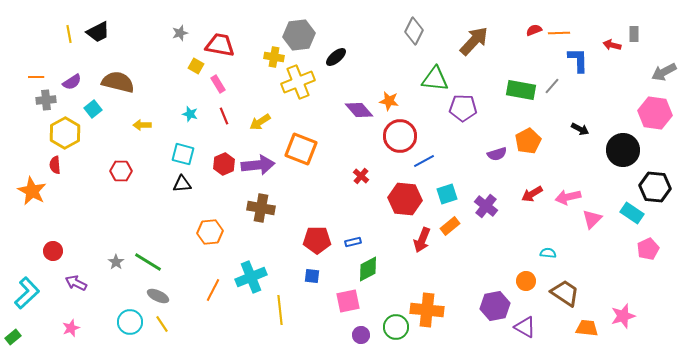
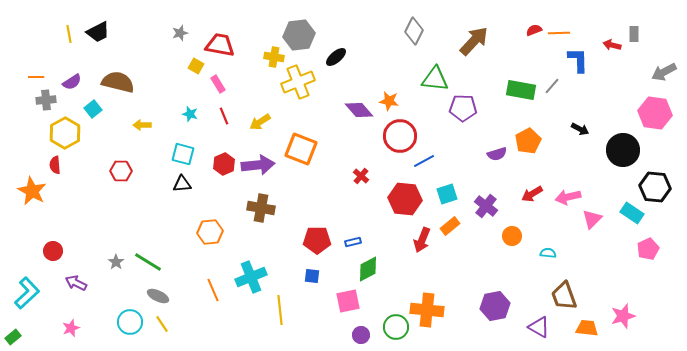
orange circle at (526, 281): moved 14 px left, 45 px up
orange line at (213, 290): rotated 50 degrees counterclockwise
brown trapezoid at (565, 293): moved 1 px left, 3 px down; rotated 144 degrees counterclockwise
purple triangle at (525, 327): moved 14 px right
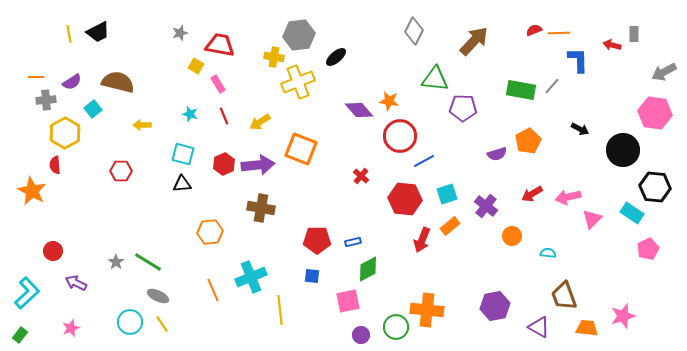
green rectangle at (13, 337): moved 7 px right, 2 px up; rotated 14 degrees counterclockwise
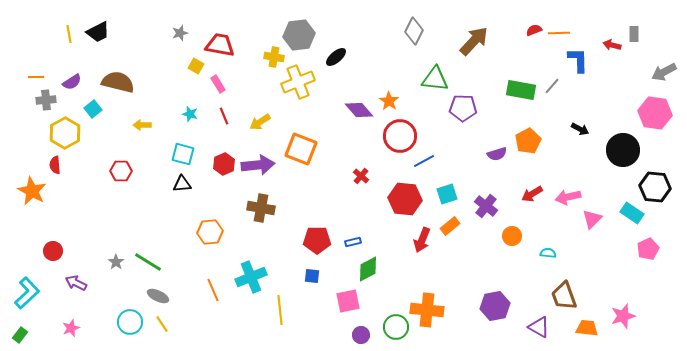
orange star at (389, 101): rotated 24 degrees clockwise
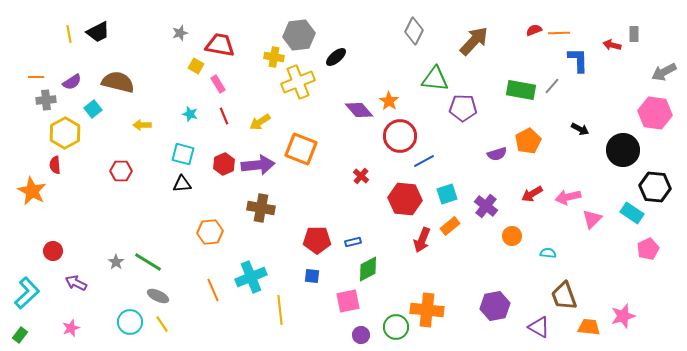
orange trapezoid at (587, 328): moved 2 px right, 1 px up
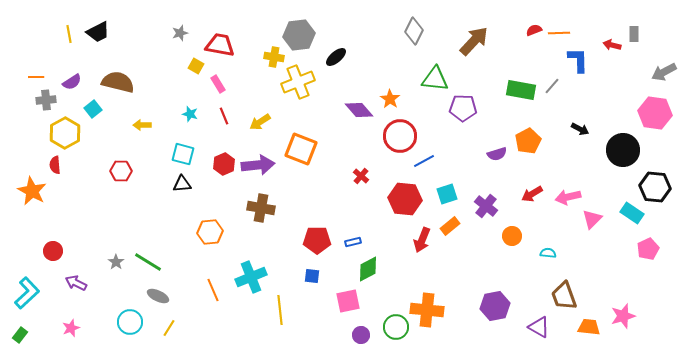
orange star at (389, 101): moved 1 px right, 2 px up
yellow line at (162, 324): moved 7 px right, 4 px down; rotated 66 degrees clockwise
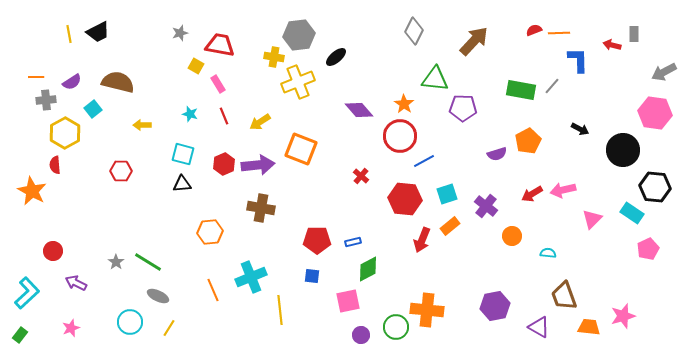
orange star at (390, 99): moved 14 px right, 5 px down
pink arrow at (568, 197): moved 5 px left, 7 px up
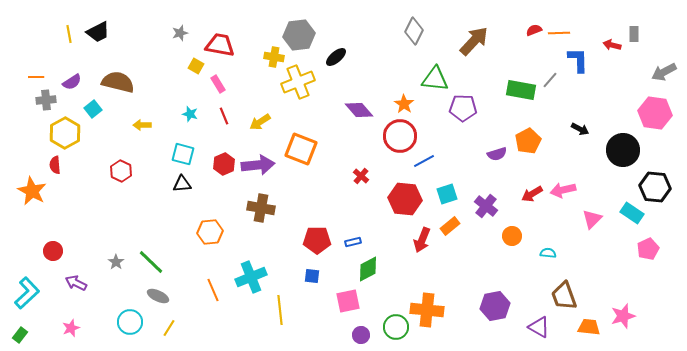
gray line at (552, 86): moved 2 px left, 6 px up
red hexagon at (121, 171): rotated 25 degrees clockwise
green line at (148, 262): moved 3 px right; rotated 12 degrees clockwise
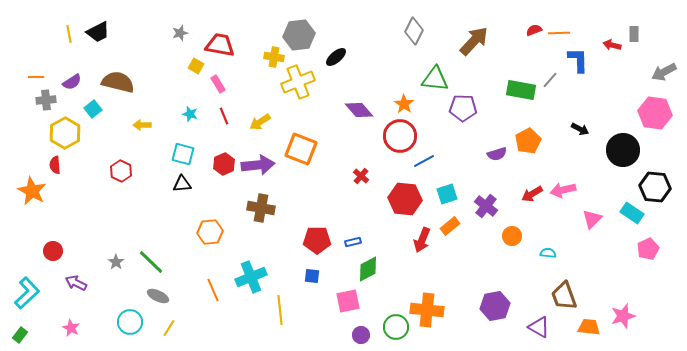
pink star at (71, 328): rotated 24 degrees counterclockwise
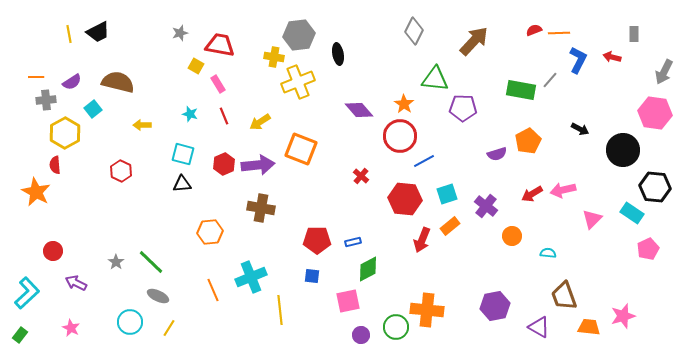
red arrow at (612, 45): moved 12 px down
black ellipse at (336, 57): moved 2 px right, 3 px up; rotated 60 degrees counterclockwise
blue L-shape at (578, 60): rotated 28 degrees clockwise
gray arrow at (664, 72): rotated 35 degrees counterclockwise
orange star at (32, 191): moved 4 px right, 1 px down
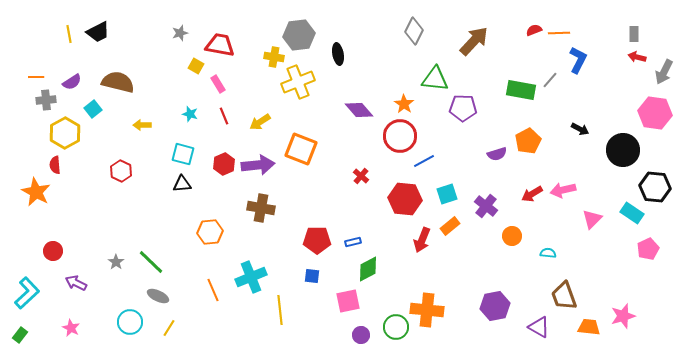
red arrow at (612, 57): moved 25 px right
